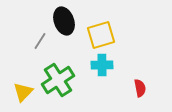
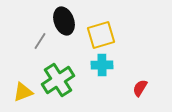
red semicircle: rotated 138 degrees counterclockwise
yellow triangle: rotated 25 degrees clockwise
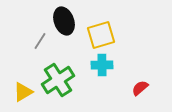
red semicircle: rotated 18 degrees clockwise
yellow triangle: rotated 10 degrees counterclockwise
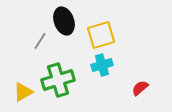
cyan cross: rotated 15 degrees counterclockwise
green cross: rotated 16 degrees clockwise
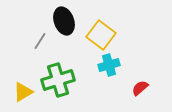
yellow square: rotated 36 degrees counterclockwise
cyan cross: moved 7 px right
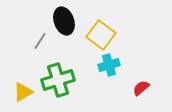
red semicircle: moved 1 px right
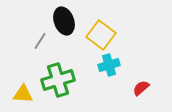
yellow triangle: moved 2 px down; rotated 35 degrees clockwise
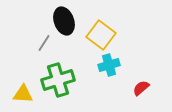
gray line: moved 4 px right, 2 px down
